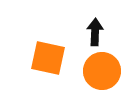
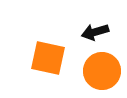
black arrow: rotated 108 degrees counterclockwise
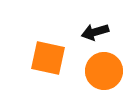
orange circle: moved 2 px right
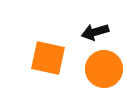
orange circle: moved 2 px up
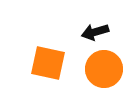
orange square: moved 5 px down
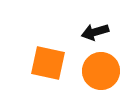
orange circle: moved 3 px left, 2 px down
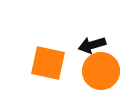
black arrow: moved 3 px left, 13 px down
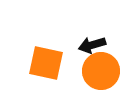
orange square: moved 2 px left
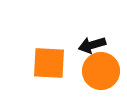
orange square: moved 3 px right; rotated 9 degrees counterclockwise
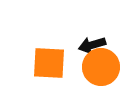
orange circle: moved 4 px up
